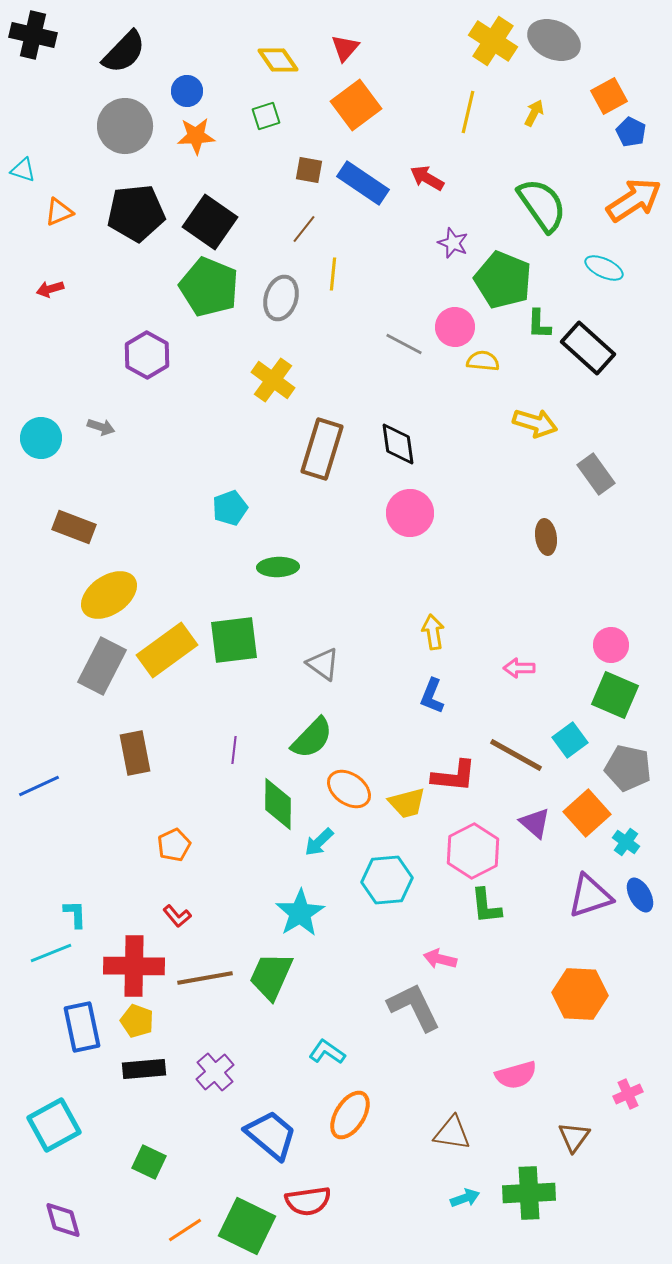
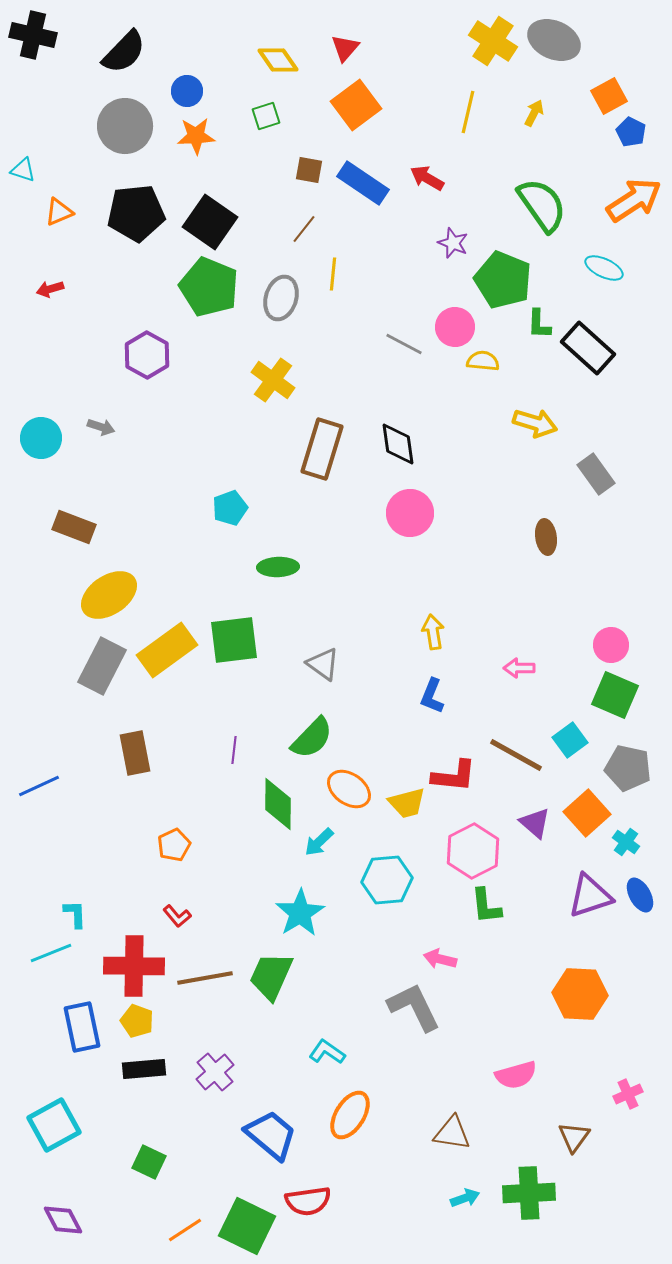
purple diamond at (63, 1220): rotated 12 degrees counterclockwise
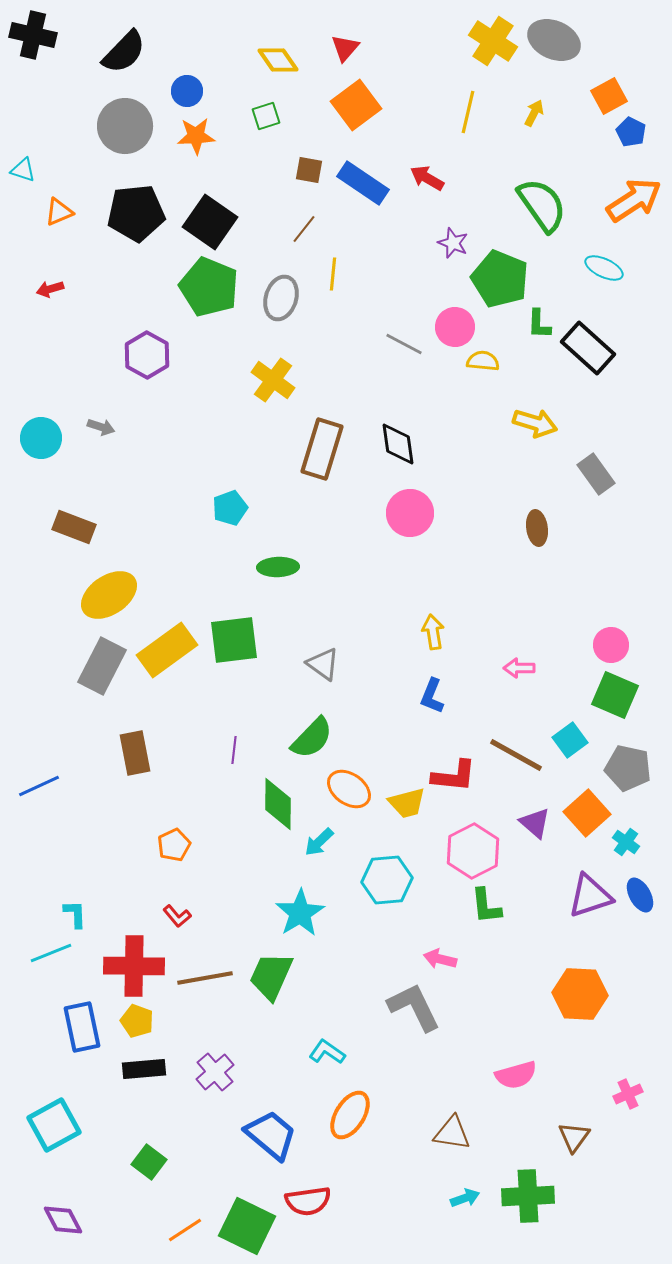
green pentagon at (503, 280): moved 3 px left, 1 px up
brown ellipse at (546, 537): moved 9 px left, 9 px up
green square at (149, 1162): rotated 12 degrees clockwise
green cross at (529, 1193): moved 1 px left, 3 px down
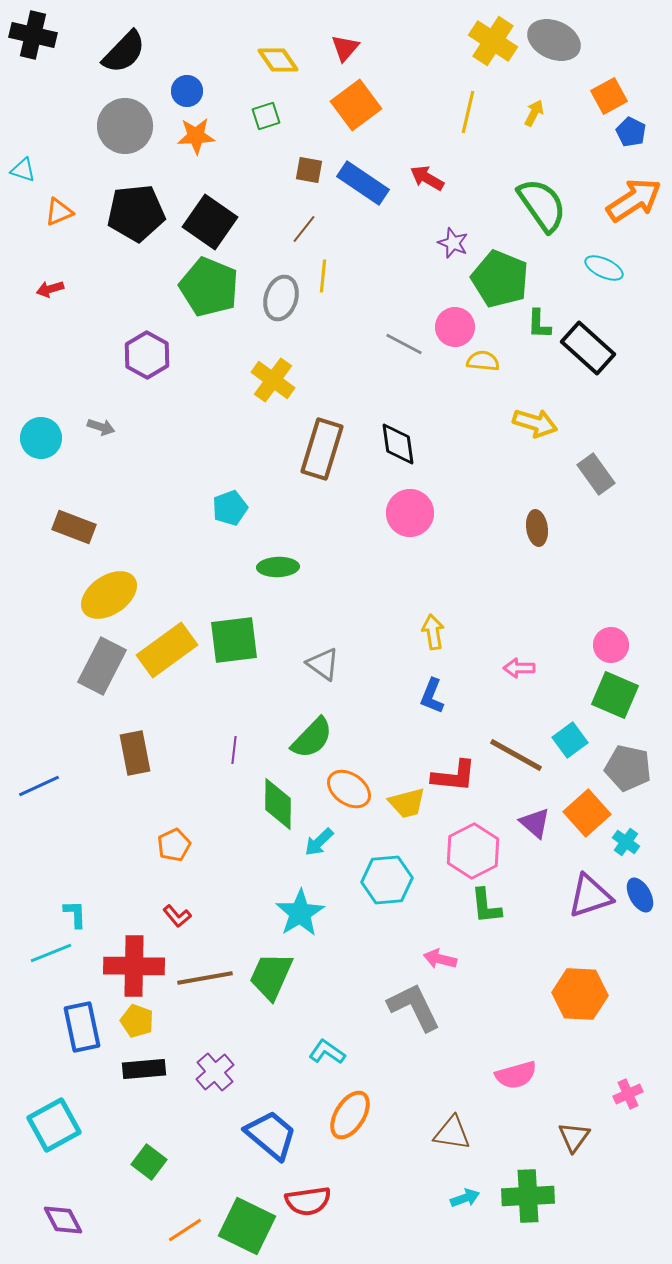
yellow line at (333, 274): moved 10 px left, 2 px down
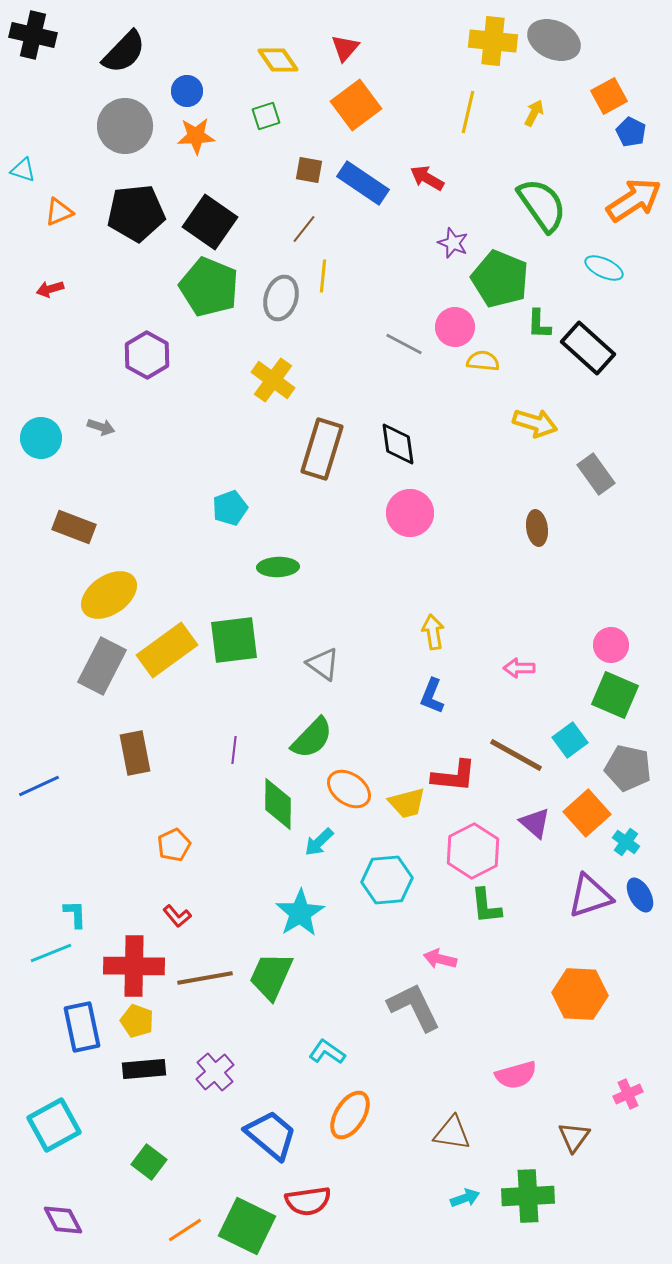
yellow cross at (493, 41): rotated 27 degrees counterclockwise
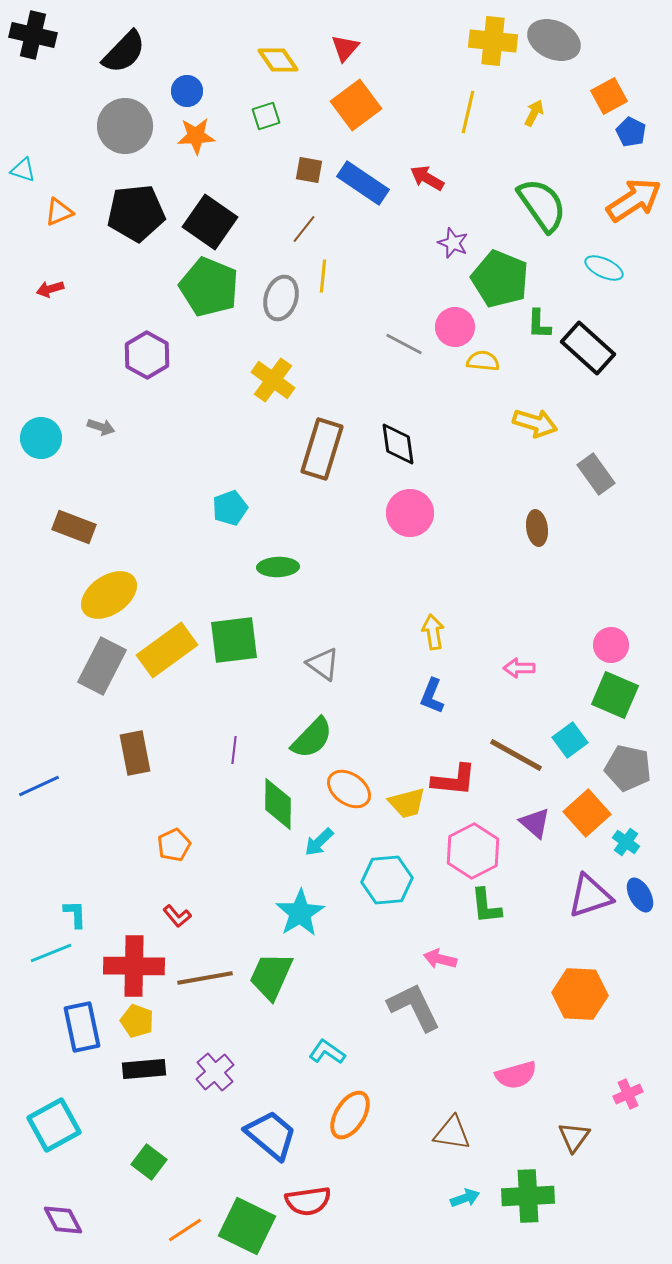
red L-shape at (454, 776): moved 4 px down
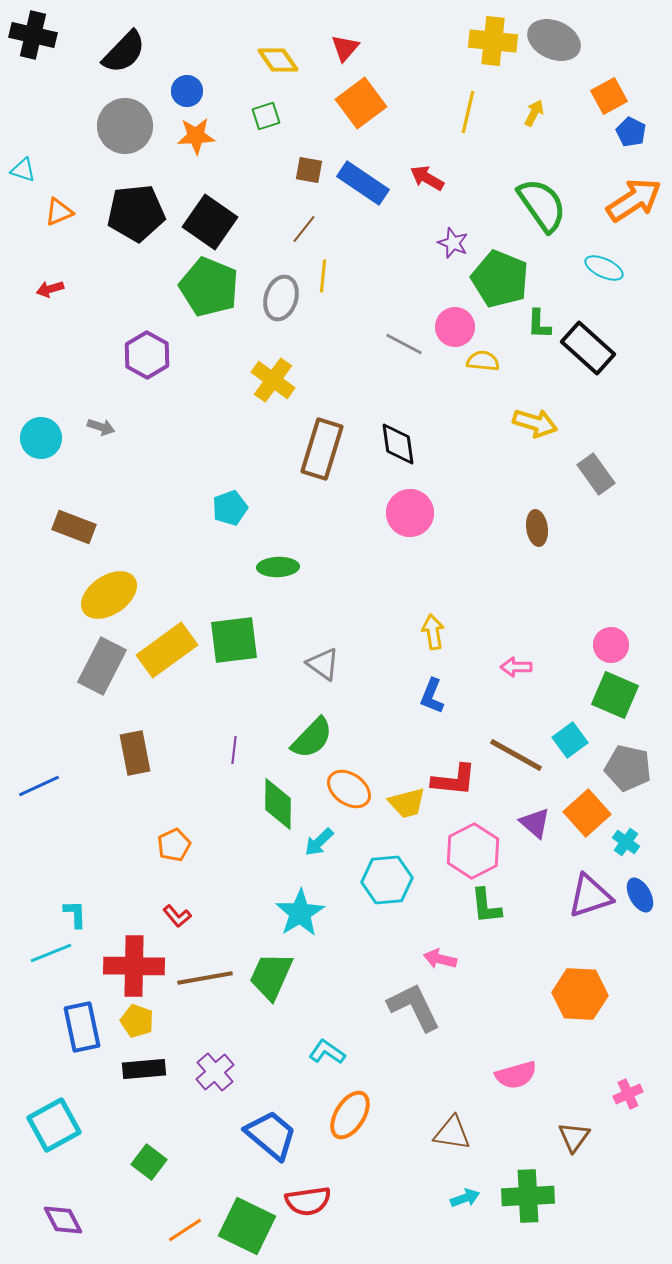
orange square at (356, 105): moved 5 px right, 2 px up
pink arrow at (519, 668): moved 3 px left, 1 px up
